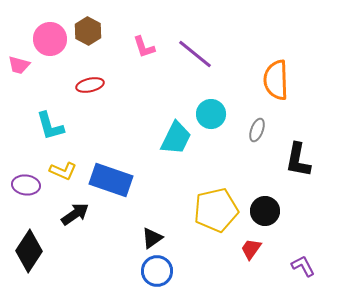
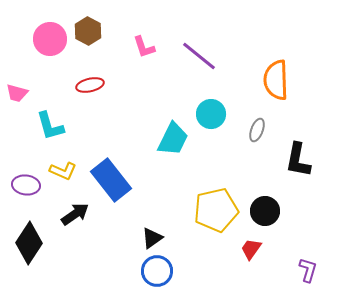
purple line: moved 4 px right, 2 px down
pink trapezoid: moved 2 px left, 28 px down
cyan trapezoid: moved 3 px left, 1 px down
blue rectangle: rotated 33 degrees clockwise
black diamond: moved 8 px up
purple L-shape: moved 5 px right, 4 px down; rotated 45 degrees clockwise
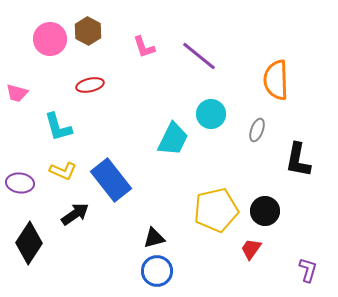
cyan L-shape: moved 8 px right, 1 px down
purple ellipse: moved 6 px left, 2 px up
black triangle: moved 2 px right; rotated 20 degrees clockwise
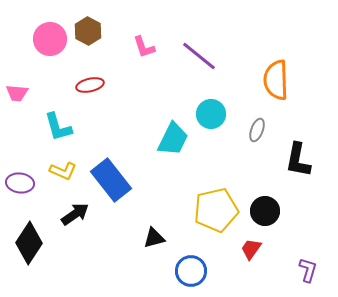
pink trapezoid: rotated 10 degrees counterclockwise
blue circle: moved 34 px right
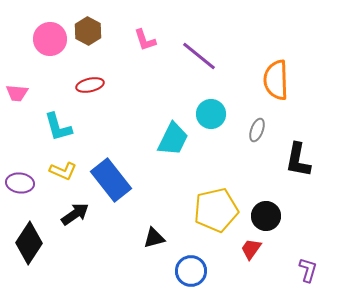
pink L-shape: moved 1 px right, 7 px up
black circle: moved 1 px right, 5 px down
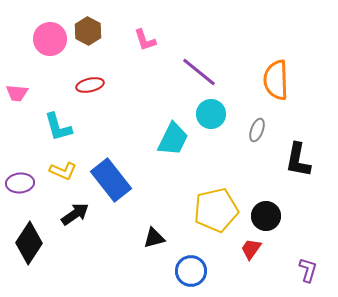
purple line: moved 16 px down
purple ellipse: rotated 12 degrees counterclockwise
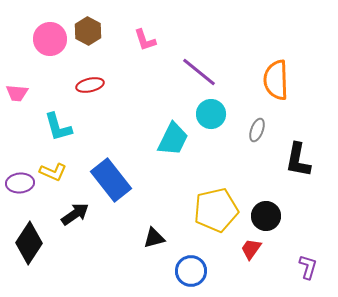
yellow L-shape: moved 10 px left, 1 px down
purple L-shape: moved 3 px up
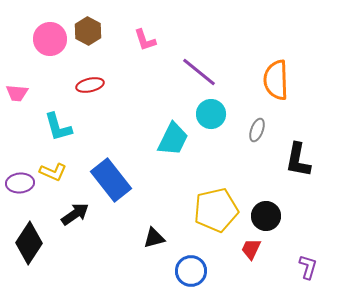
red trapezoid: rotated 10 degrees counterclockwise
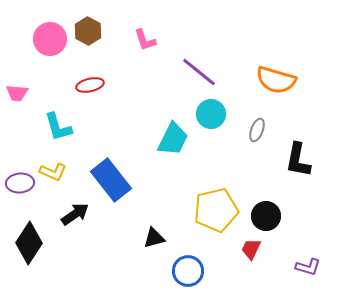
orange semicircle: rotated 72 degrees counterclockwise
purple L-shape: rotated 90 degrees clockwise
blue circle: moved 3 px left
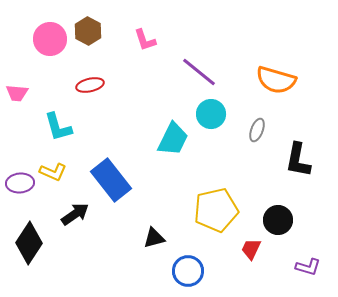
black circle: moved 12 px right, 4 px down
